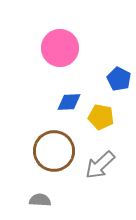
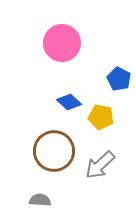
pink circle: moved 2 px right, 5 px up
blue diamond: rotated 45 degrees clockwise
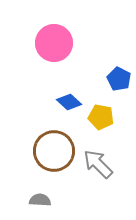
pink circle: moved 8 px left
gray arrow: moved 2 px left, 1 px up; rotated 88 degrees clockwise
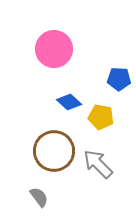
pink circle: moved 6 px down
blue pentagon: rotated 25 degrees counterclockwise
gray semicircle: moved 1 px left, 3 px up; rotated 50 degrees clockwise
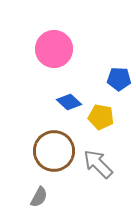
gray semicircle: rotated 65 degrees clockwise
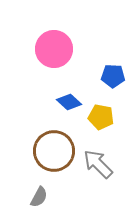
blue pentagon: moved 6 px left, 3 px up
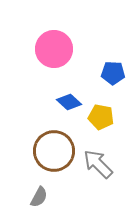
blue pentagon: moved 3 px up
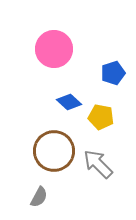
blue pentagon: rotated 20 degrees counterclockwise
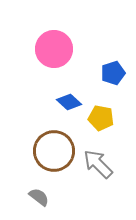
yellow pentagon: moved 1 px down
gray semicircle: rotated 80 degrees counterclockwise
